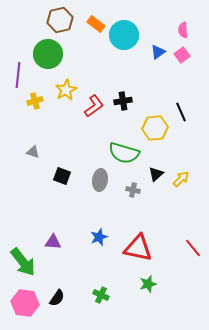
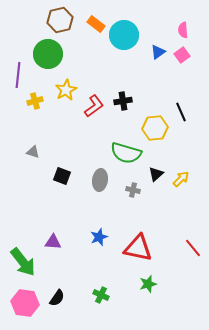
green semicircle: moved 2 px right
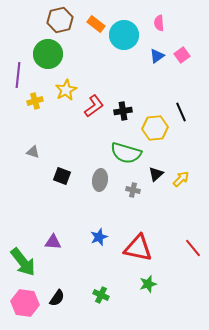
pink semicircle: moved 24 px left, 7 px up
blue triangle: moved 1 px left, 4 px down
black cross: moved 10 px down
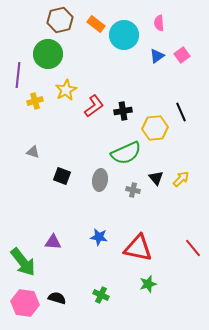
green semicircle: rotated 40 degrees counterclockwise
black triangle: moved 4 px down; rotated 28 degrees counterclockwise
blue star: rotated 30 degrees clockwise
black semicircle: rotated 108 degrees counterclockwise
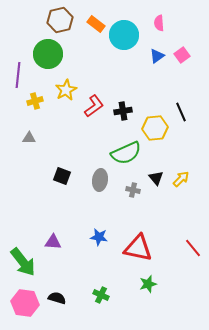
gray triangle: moved 4 px left, 14 px up; rotated 16 degrees counterclockwise
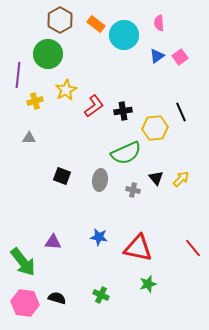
brown hexagon: rotated 15 degrees counterclockwise
pink square: moved 2 px left, 2 px down
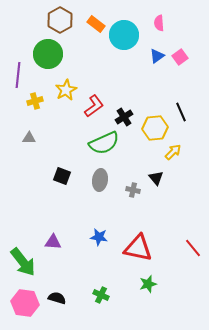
black cross: moved 1 px right, 6 px down; rotated 24 degrees counterclockwise
green semicircle: moved 22 px left, 10 px up
yellow arrow: moved 8 px left, 27 px up
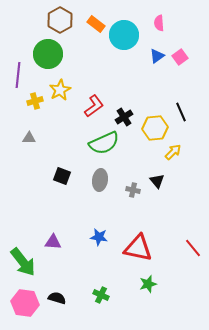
yellow star: moved 6 px left
black triangle: moved 1 px right, 3 px down
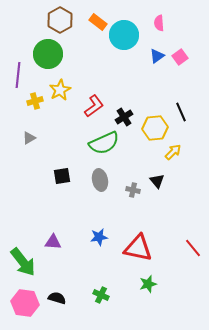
orange rectangle: moved 2 px right, 2 px up
gray triangle: rotated 32 degrees counterclockwise
black square: rotated 30 degrees counterclockwise
gray ellipse: rotated 20 degrees counterclockwise
blue star: rotated 18 degrees counterclockwise
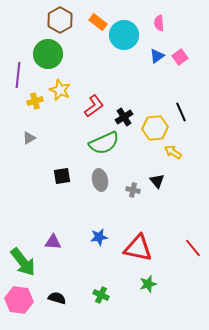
yellow star: rotated 20 degrees counterclockwise
yellow arrow: rotated 102 degrees counterclockwise
pink hexagon: moved 6 px left, 3 px up
